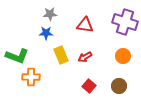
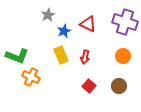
gray star: moved 2 px left, 1 px down; rotated 24 degrees counterclockwise
red triangle: moved 3 px right, 1 px up; rotated 18 degrees clockwise
blue star: moved 18 px right, 2 px up; rotated 24 degrees counterclockwise
red arrow: rotated 48 degrees counterclockwise
orange cross: rotated 24 degrees clockwise
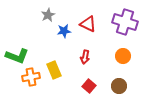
blue star: rotated 16 degrees clockwise
yellow rectangle: moved 7 px left, 15 px down
orange cross: rotated 36 degrees counterclockwise
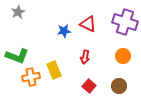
gray star: moved 30 px left, 3 px up
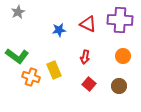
purple cross: moved 5 px left, 2 px up; rotated 15 degrees counterclockwise
blue star: moved 5 px left, 1 px up
green L-shape: rotated 15 degrees clockwise
orange cross: rotated 30 degrees clockwise
red square: moved 2 px up
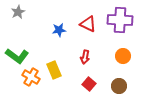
orange cross: rotated 12 degrees clockwise
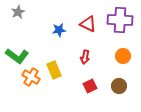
red square: moved 1 px right, 2 px down; rotated 24 degrees clockwise
